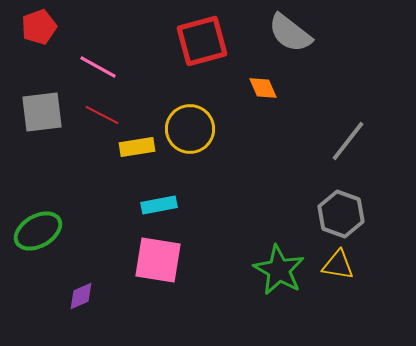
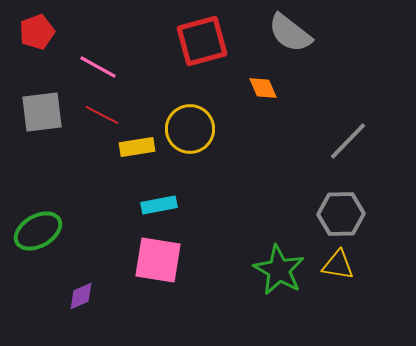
red pentagon: moved 2 px left, 5 px down
gray line: rotated 6 degrees clockwise
gray hexagon: rotated 21 degrees counterclockwise
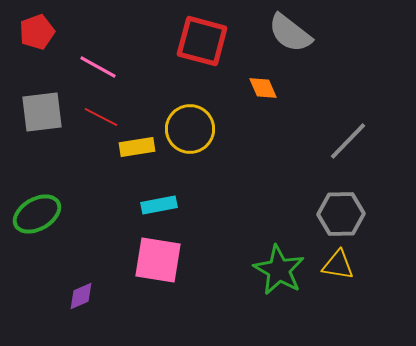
red square: rotated 30 degrees clockwise
red line: moved 1 px left, 2 px down
green ellipse: moved 1 px left, 17 px up
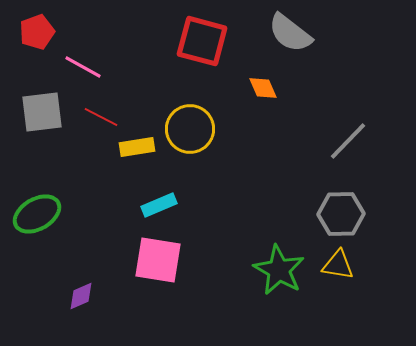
pink line: moved 15 px left
cyan rectangle: rotated 12 degrees counterclockwise
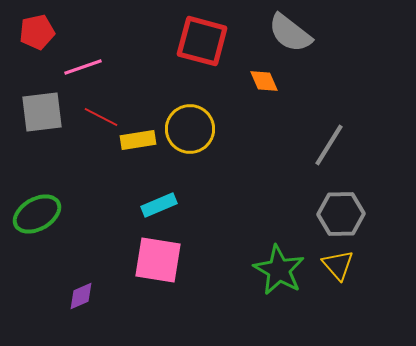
red pentagon: rotated 8 degrees clockwise
pink line: rotated 48 degrees counterclockwise
orange diamond: moved 1 px right, 7 px up
gray line: moved 19 px left, 4 px down; rotated 12 degrees counterclockwise
yellow rectangle: moved 1 px right, 7 px up
yellow triangle: rotated 40 degrees clockwise
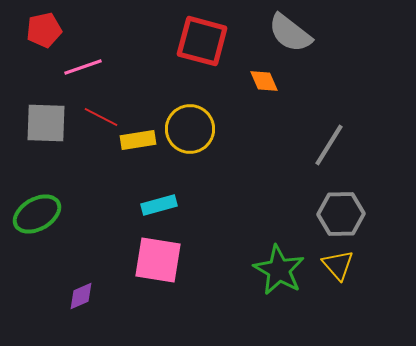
red pentagon: moved 7 px right, 2 px up
gray square: moved 4 px right, 11 px down; rotated 9 degrees clockwise
cyan rectangle: rotated 8 degrees clockwise
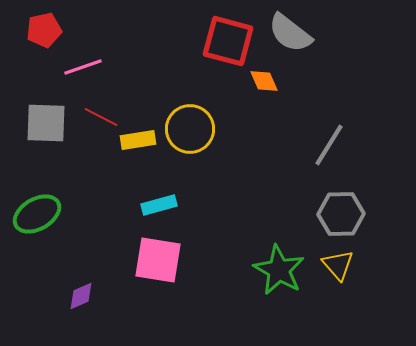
red square: moved 26 px right
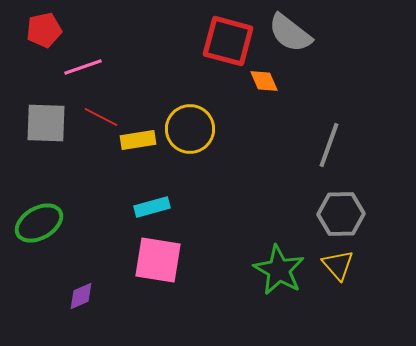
gray line: rotated 12 degrees counterclockwise
cyan rectangle: moved 7 px left, 2 px down
green ellipse: moved 2 px right, 9 px down
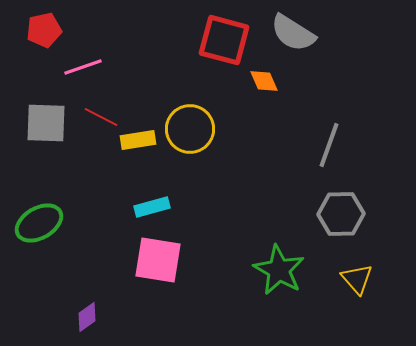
gray semicircle: moved 3 px right; rotated 6 degrees counterclockwise
red square: moved 4 px left, 1 px up
yellow triangle: moved 19 px right, 14 px down
purple diamond: moved 6 px right, 21 px down; rotated 12 degrees counterclockwise
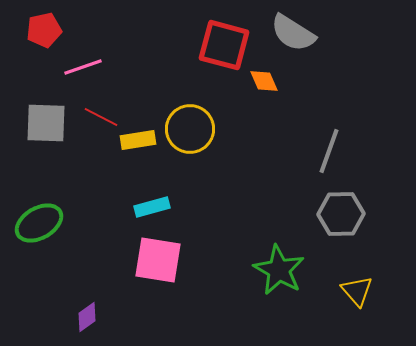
red square: moved 5 px down
gray line: moved 6 px down
yellow triangle: moved 12 px down
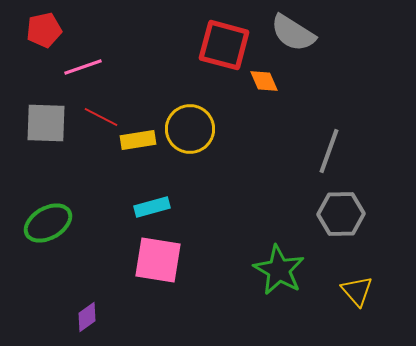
green ellipse: moved 9 px right
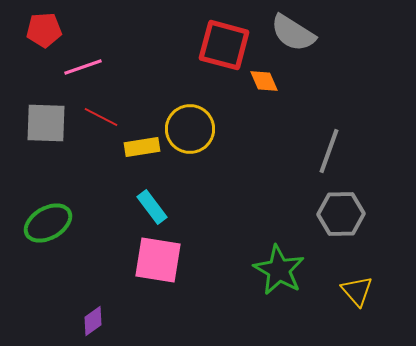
red pentagon: rotated 8 degrees clockwise
yellow rectangle: moved 4 px right, 7 px down
cyan rectangle: rotated 68 degrees clockwise
purple diamond: moved 6 px right, 4 px down
